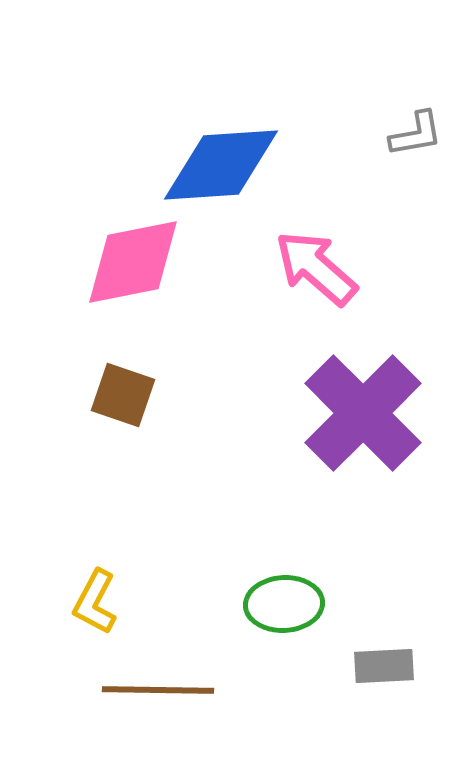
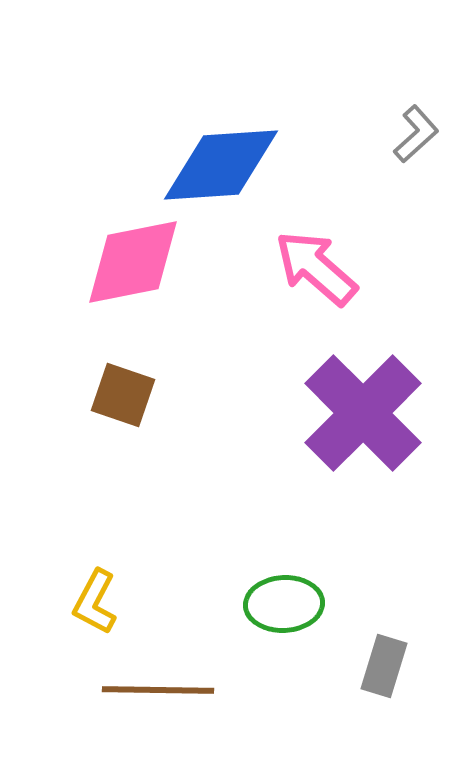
gray L-shape: rotated 32 degrees counterclockwise
gray rectangle: rotated 70 degrees counterclockwise
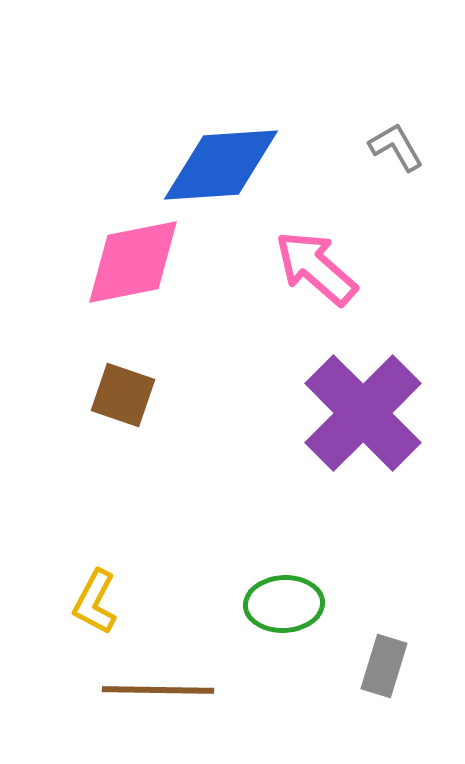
gray L-shape: moved 20 px left, 13 px down; rotated 78 degrees counterclockwise
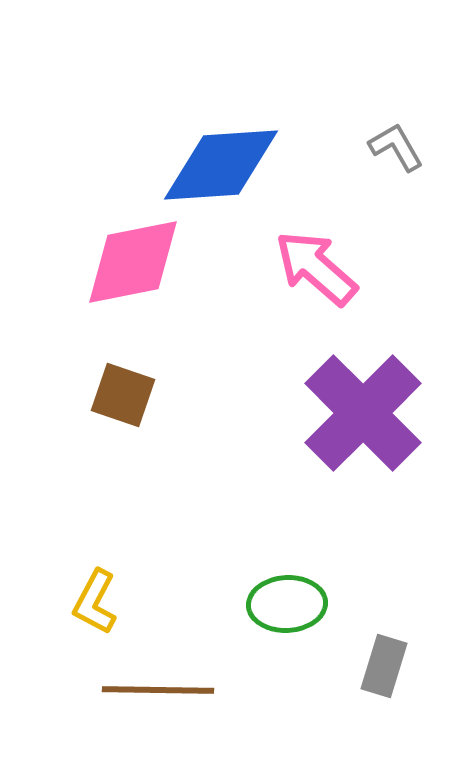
green ellipse: moved 3 px right
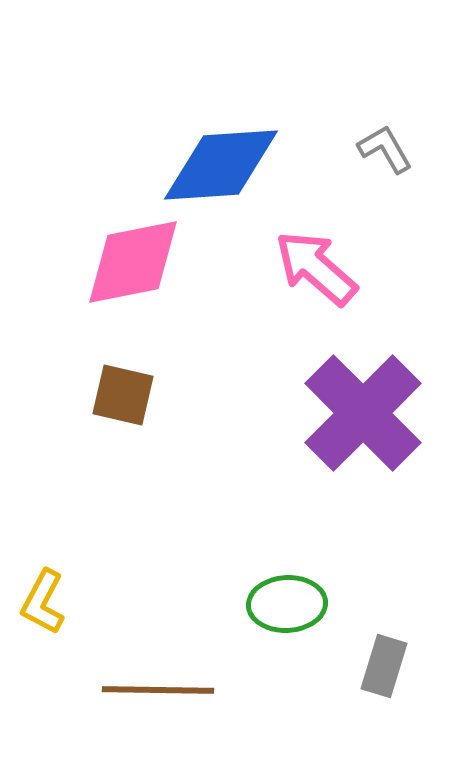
gray L-shape: moved 11 px left, 2 px down
brown square: rotated 6 degrees counterclockwise
yellow L-shape: moved 52 px left
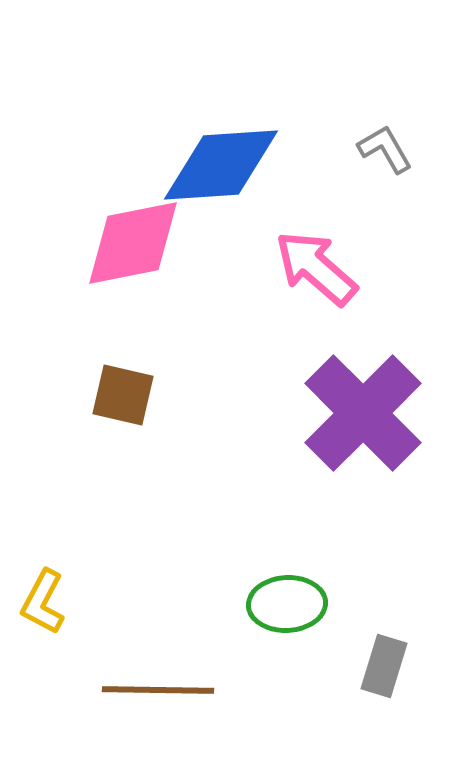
pink diamond: moved 19 px up
